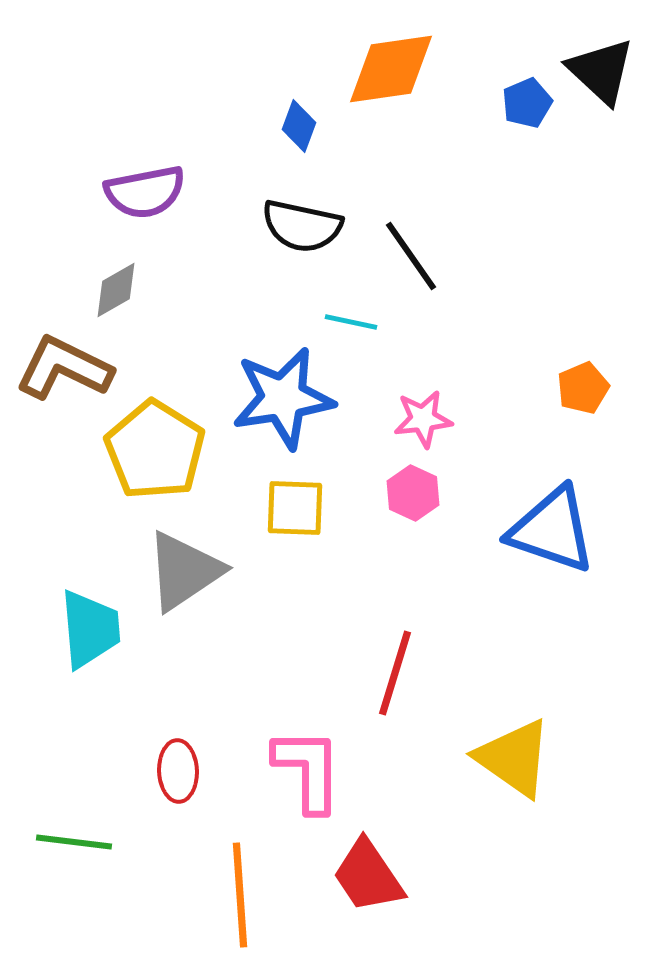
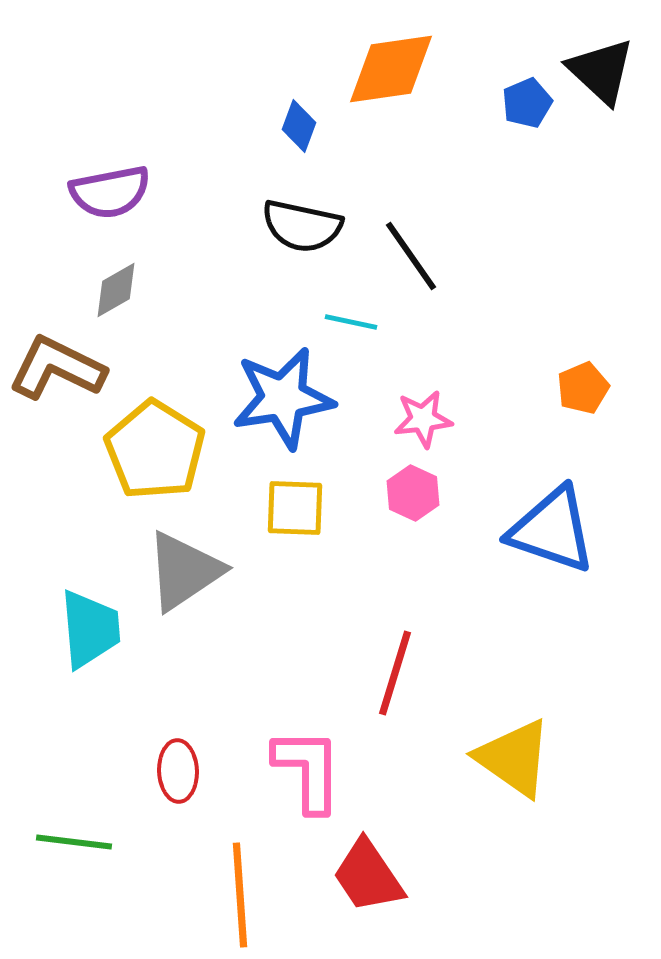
purple semicircle: moved 35 px left
brown L-shape: moved 7 px left
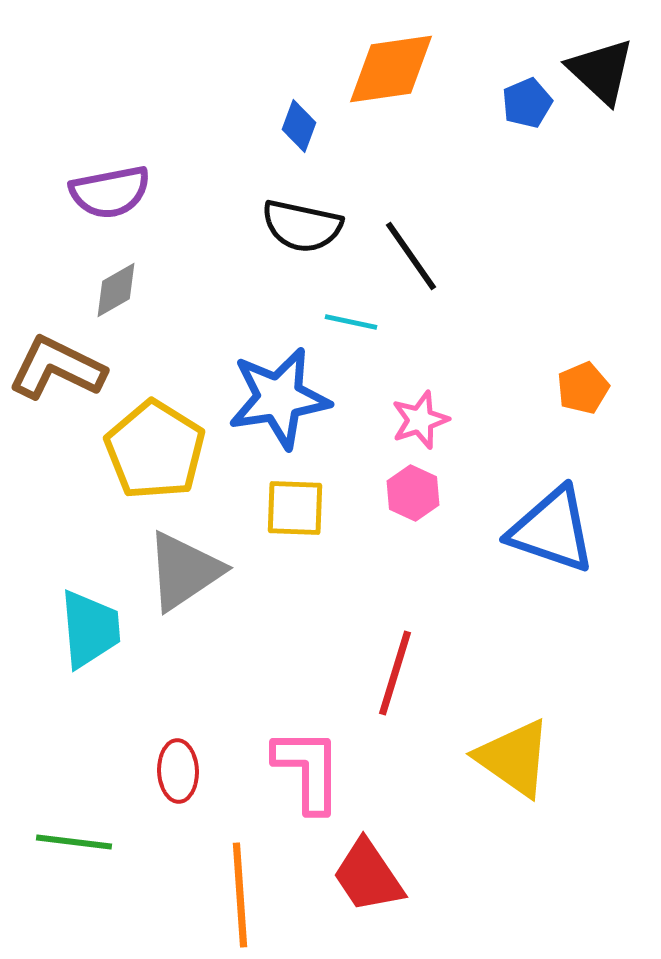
blue star: moved 4 px left
pink star: moved 3 px left, 1 px down; rotated 12 degrees counterclockwise
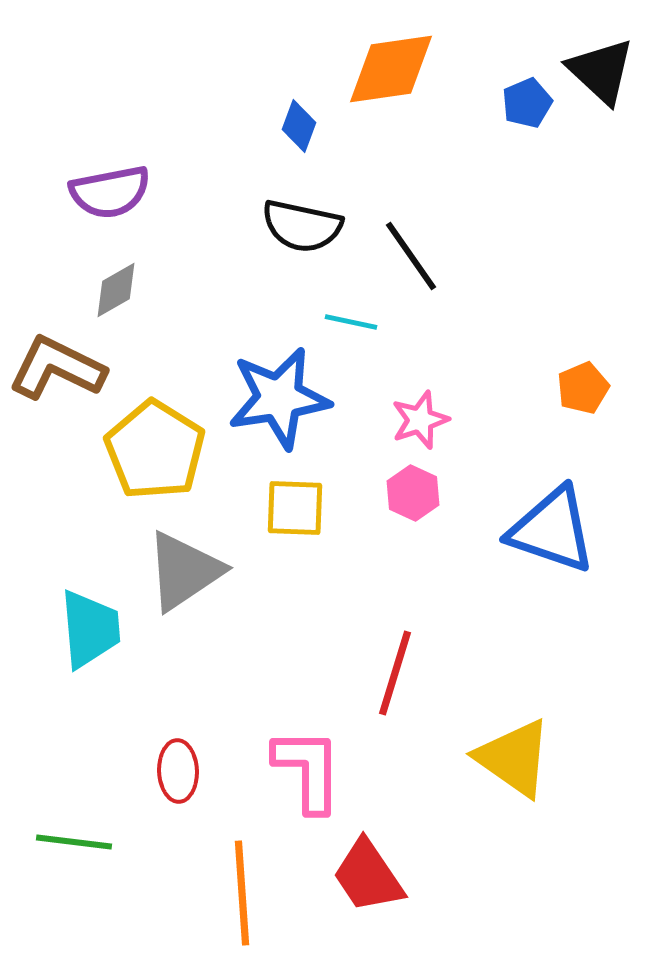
orange line: moved 2 px right, 2 px up
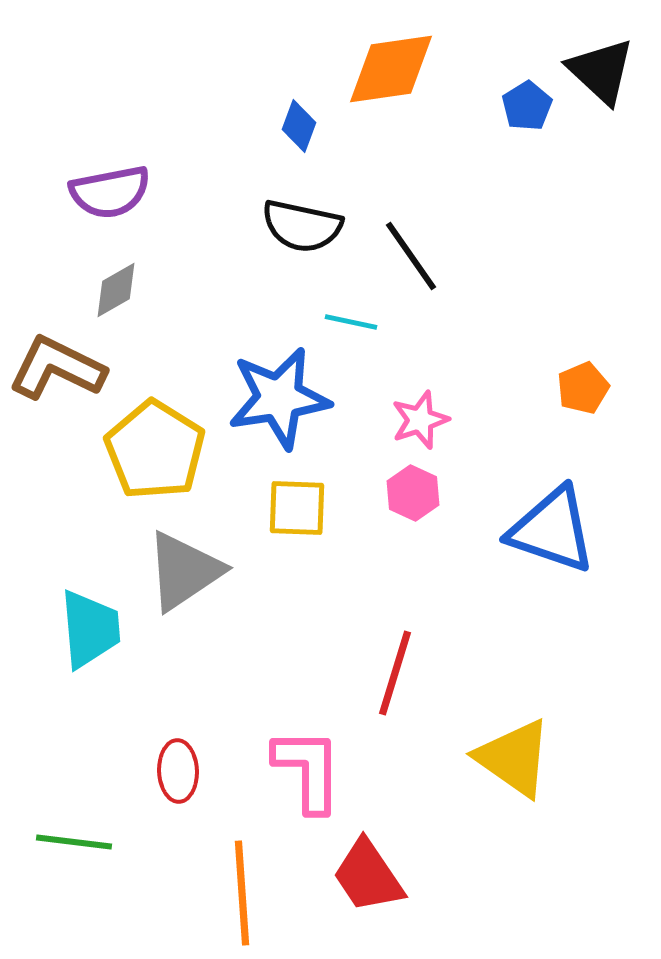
blue pentagon: moved 3 px down; rotated 9 degrees counterclockwise
yellow square: moved 2 px right
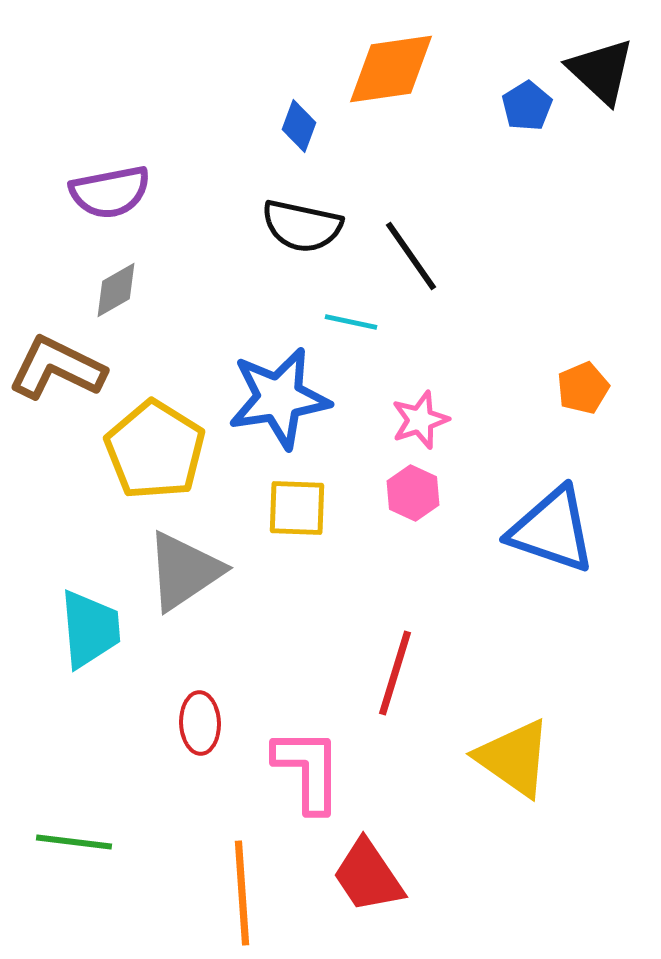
red ellipse: moved 22 px right, 48 px up
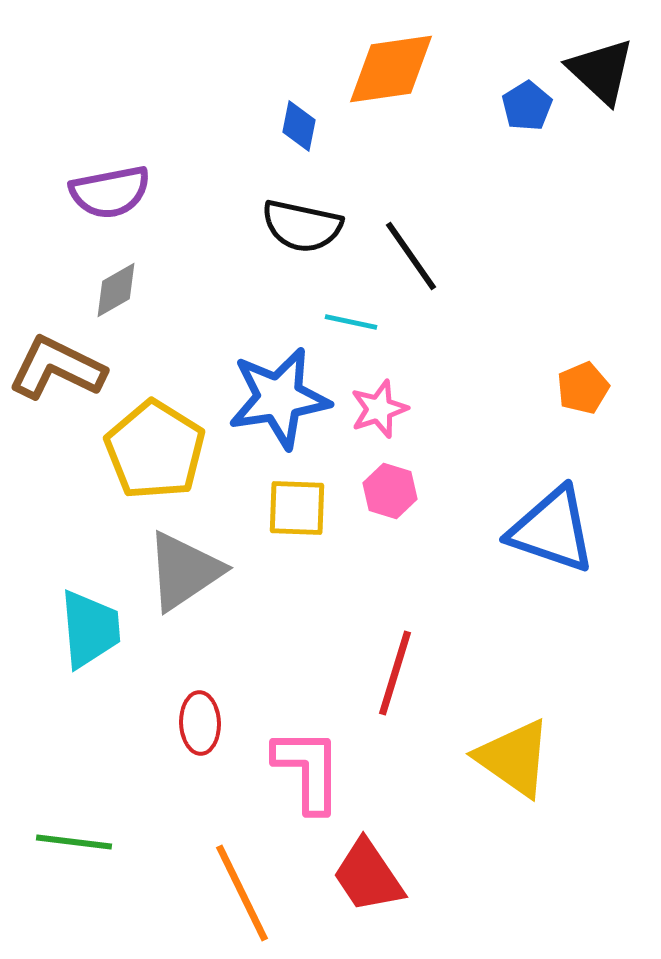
blue diamond: rotated 9 degrees counterclockwise
pink star: moved 41 px left, 11 px up
pink hexagon: moved 23 px left, 2 px up; rotated 8 degrees counterclockwise
orange line: rotated 22 degrees counterclockwise
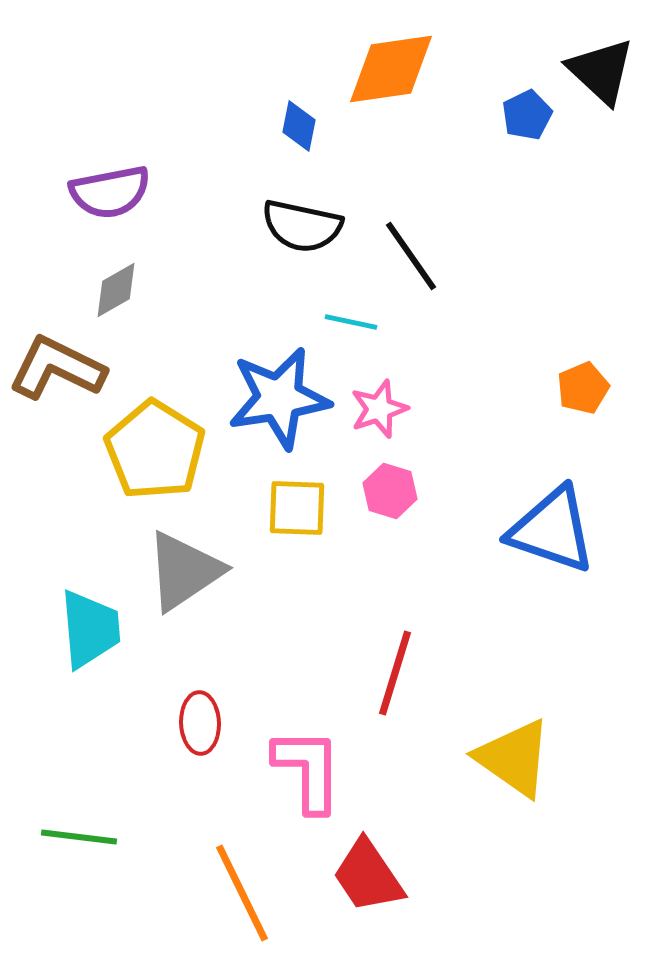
blue pentagon: moved 9 px down; rotated 6 degrees clockwise
green line: moved 5 px right, 5 px up
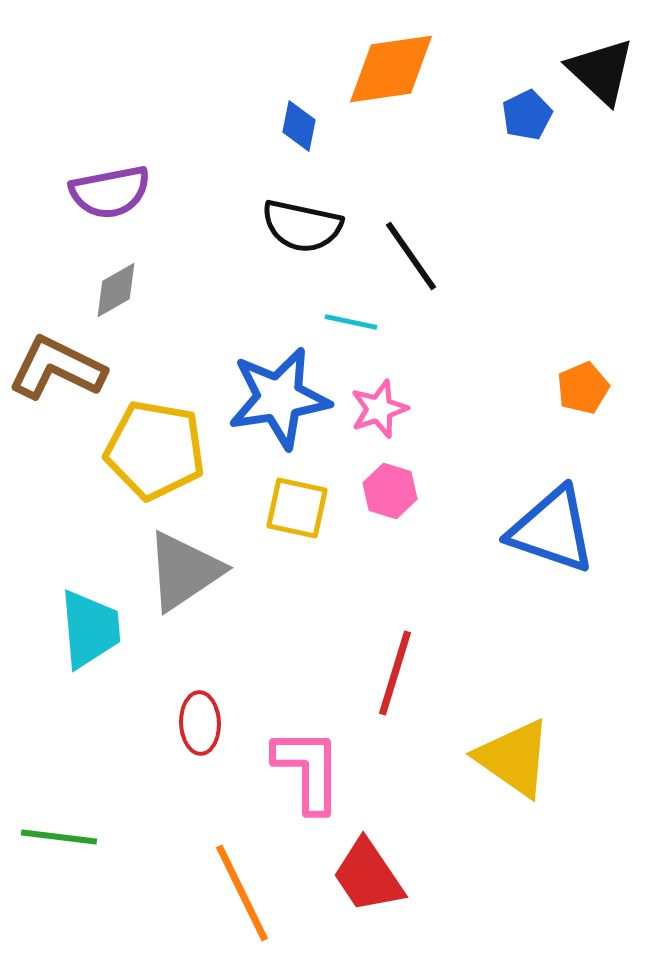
yellow pentagon: rotated 22 degrees counterclockwise
yellow square: rotated 10 degrees clockwise
green line: moved 20 px left
